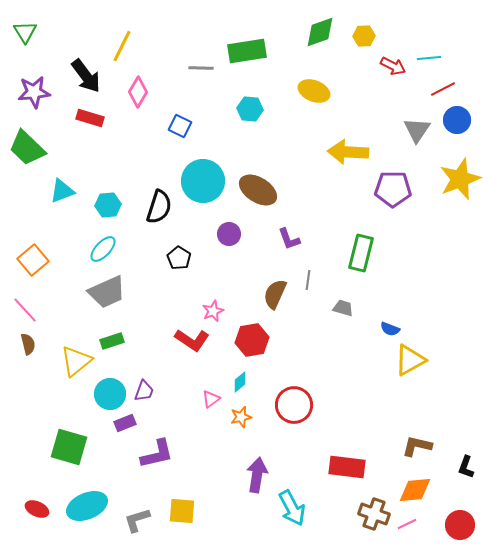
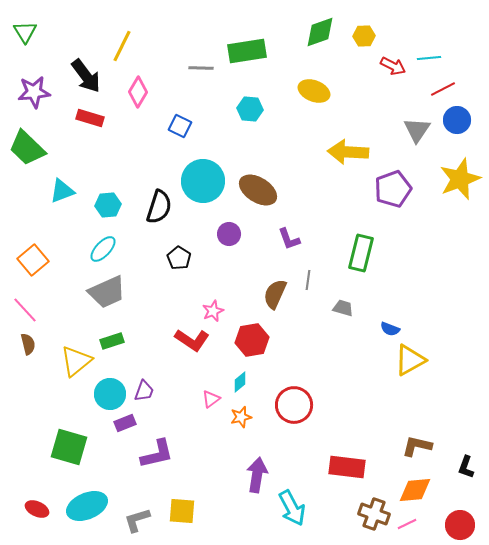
purple pentagon at (393, 189): rotated 21 degrees counterclockwise
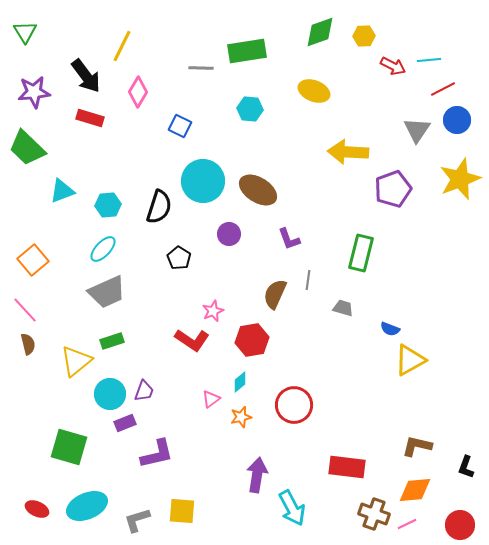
cyan line at (429, 58): moved 2 px down
